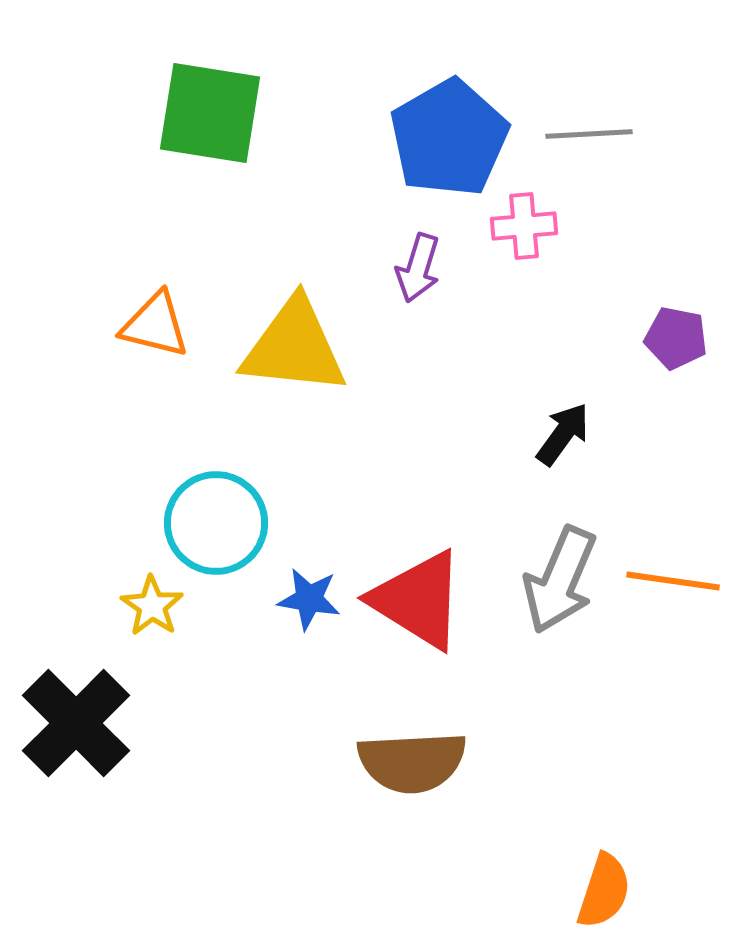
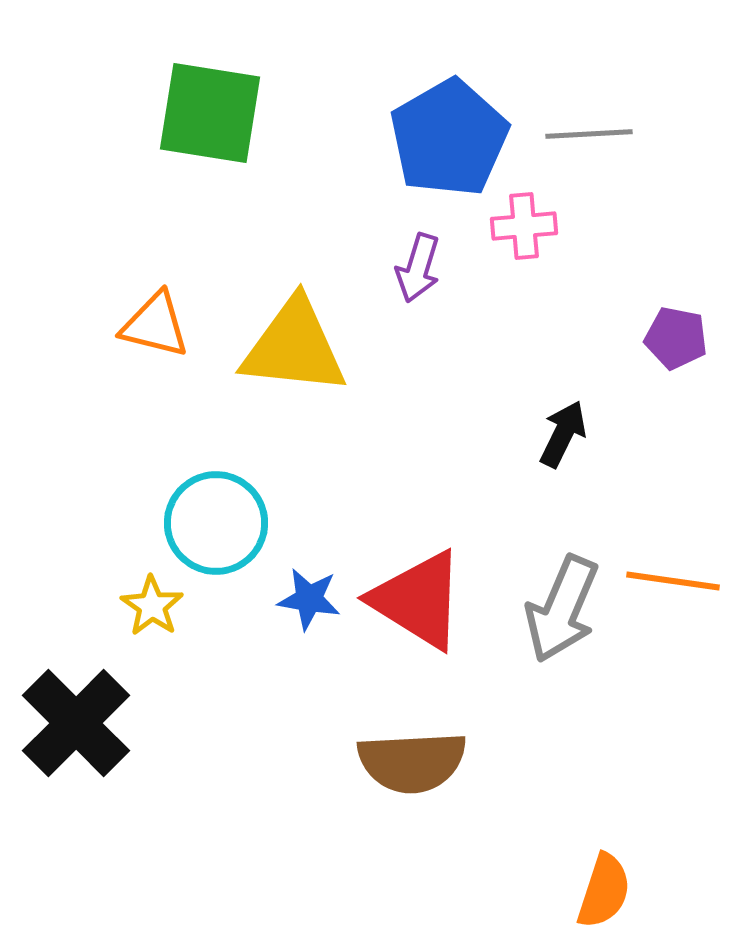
black arrow: rotated 10 degrees counterclockwise
gray arrow: moved 2 px right, 29 px down
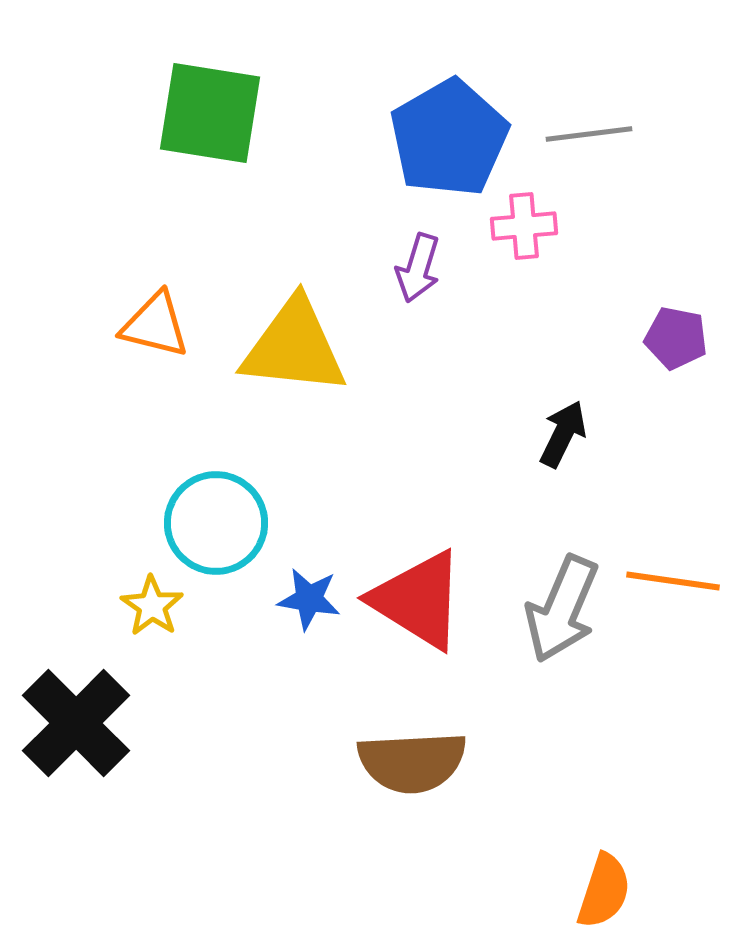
gray line: rotated 4 degrees counterclockwise
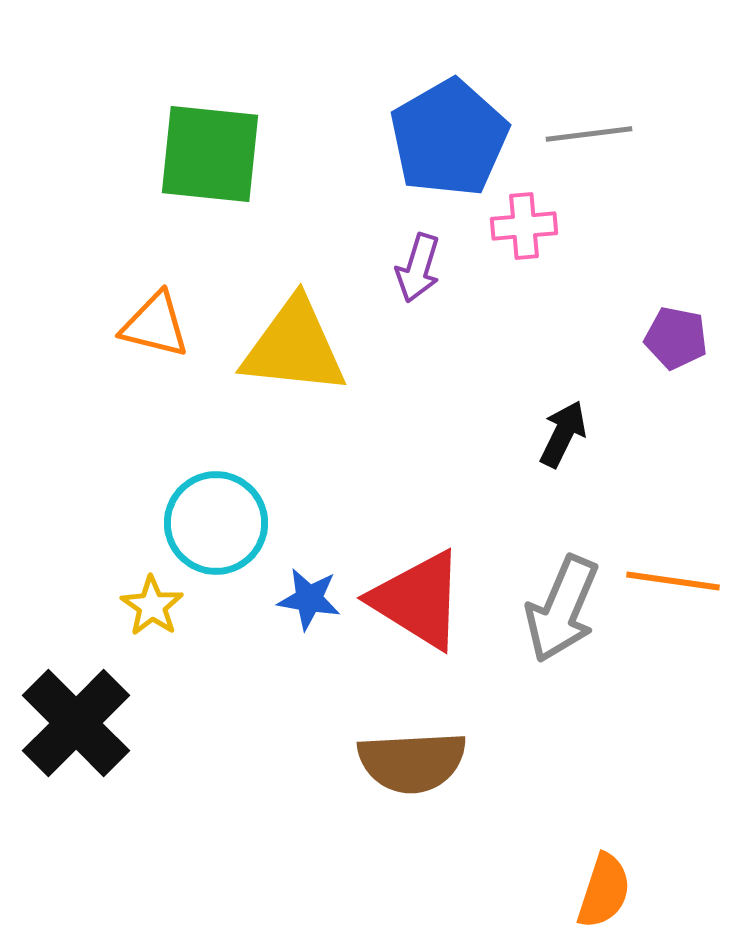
green square: moved 41 px down; rotated 3 degrees counterclockwise
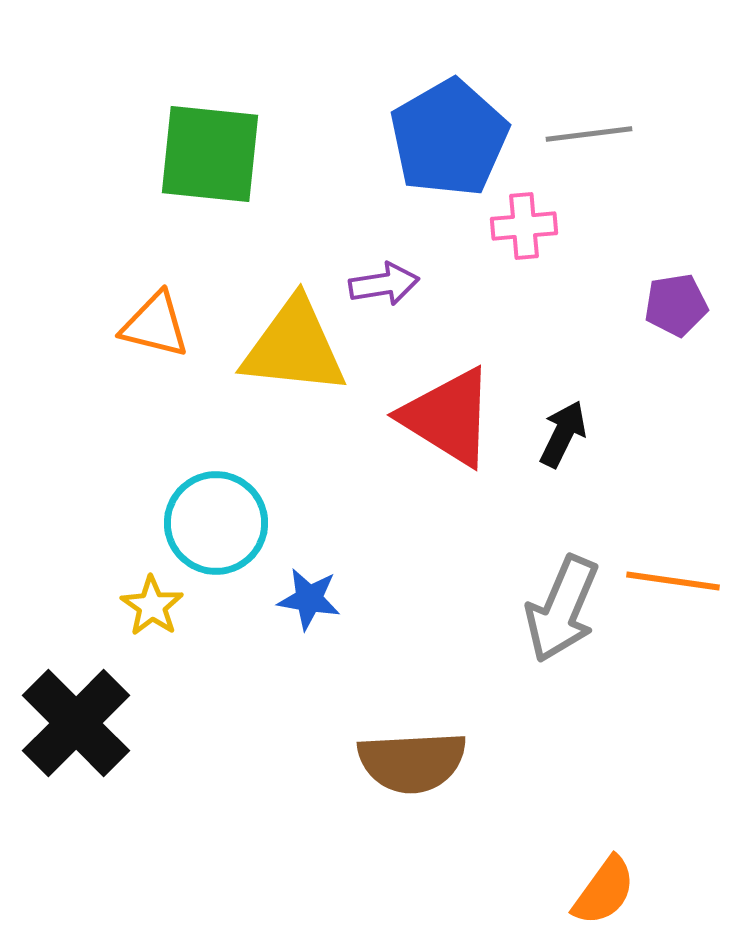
purple arrow: moved 34 px left, 16 px down; rotated 116 degrees counterclockwise
purple pentagon: moved 33 px up; rotated 20 degrees counterclockwise
red triangle: moved 30 px right, 183 px up
orange semicircle: rotated 18 degrees clockwise
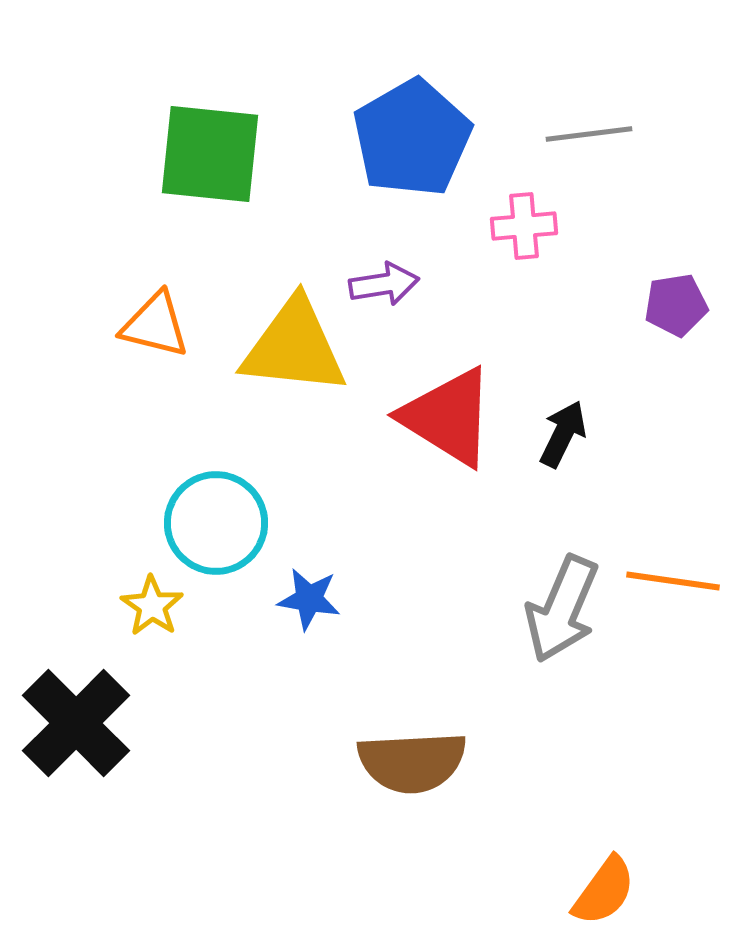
blue pentagon: moved 37 px left
